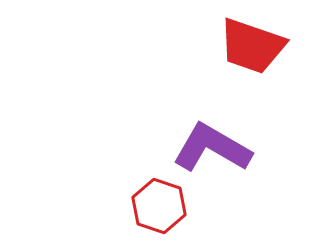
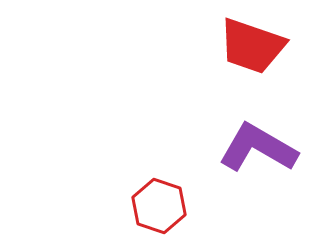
purple L-shape: moved 46 px right
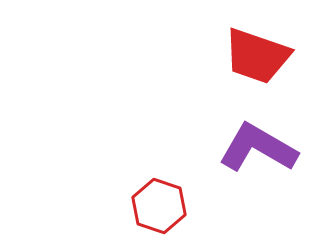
red trapezoid: moved 5 px right, 10 px down
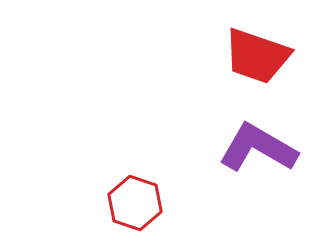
red hexagon: moved 24 px left, 3 px up
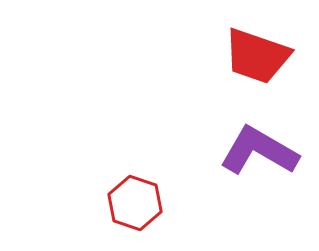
purple L-shape: moved 1 px right, 3 px down
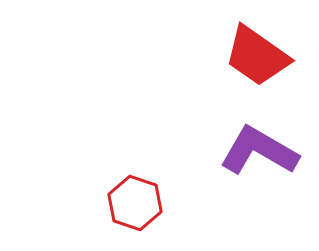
red trapezoid: rotated 16 degrees clockwise
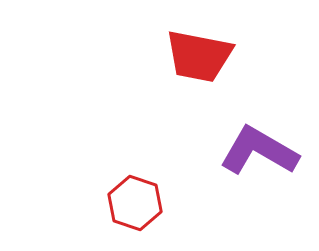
red trapezoid: moved 58 px left; rotated 24 degrees counterclockwise
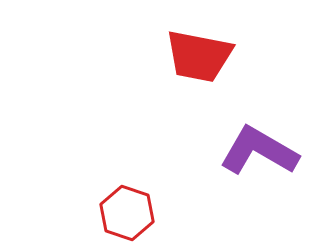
red hexagon: moved 8 px left, 10 px down
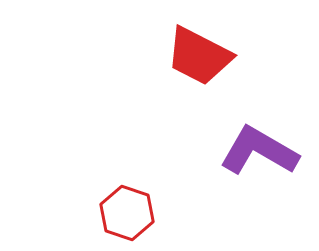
red trapezoid: rotated 16 degrees clockwise
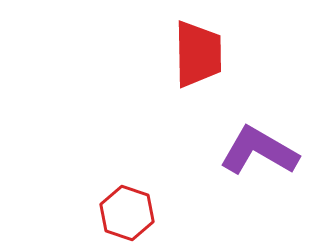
red trapezoid: moved 1 px left, 2 px up; rotated 118 degrees counterclockwise
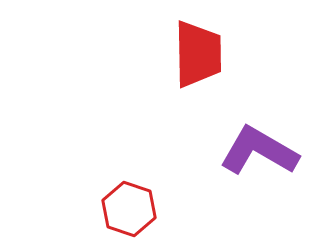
red hexagon: moved 2 px right, 4 px up
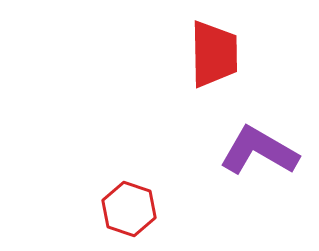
red trapezoid: moved 16 px right
